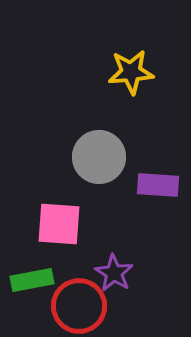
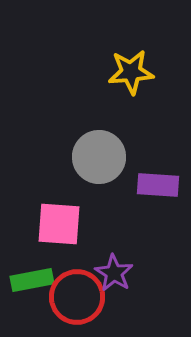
red circle: moved 2 px left, 9 px up
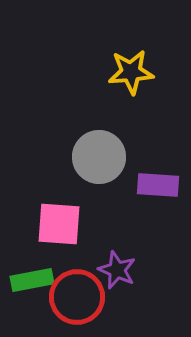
purple star: moved 3 px right, 3 px up; rotated 9 degrees counterclockwise
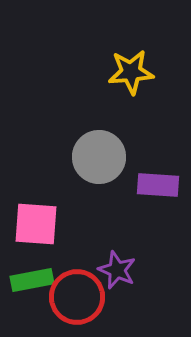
pink square: moved 23 px left
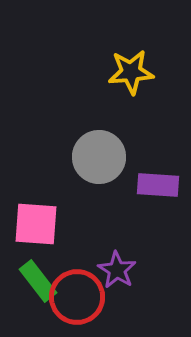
purple star: rotated 9 degrees clockwise
green rectangle: moved 6 px right, 1 px down; rotated 63 degrees clockwise
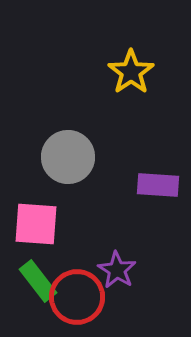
yellow star: rotated 30 degrees counterclockwise
gray circle: moved 31 px left
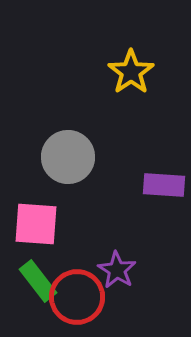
purple rectangle: moved 6 px right
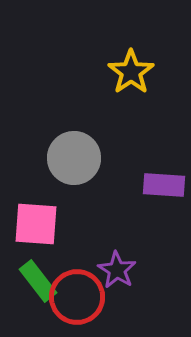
gray circle: moved 6 px right, 1 px down
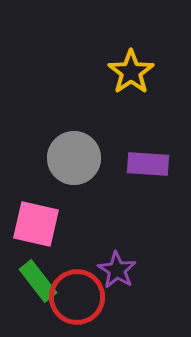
purple rectangle: moved 16 px left, 21 px up
pink square: rotated 9 degrees clockwise
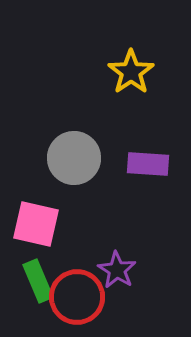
green rectangle: rotated 15 degrees clockwise
